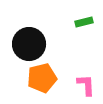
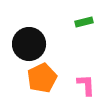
orange pentagon: rotated 12 degrees counterclockwise
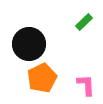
green rectangle: rotated 30 degrees counterclockwise
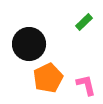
orange pentagon: moved 6 px right
pink L-shape: rotated 10 degrees counterclockwise
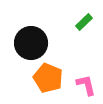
black circle: moved 2 px right, 1 px up
orange pentagon: rotated 24 degrees counterclockwise
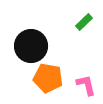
black circle: moved 3 px down
orange pentagon: rotated 12 degrees counterclockwise
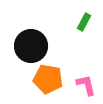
green rectangle: rotated 18 degrees counterclockwise
orange pentagon: moved 1 px down
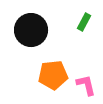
black circle: moved 16 px up
orange pentagon: moved 5 px right, 4 px up; rotated 16 degrees counterclockwise
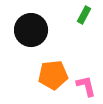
green rectangle: moved 7 px up
pink L-shape: moved 1 px down
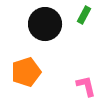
black circle: moved 14 px right, 6 px up
orange pentagon: moved 27 px left, 3 px up; rotated 12 degrees counterclockwise
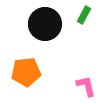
orange pentagon: rotated 12 degrees clockwise
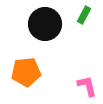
pink L-shape: moved 1 px right
